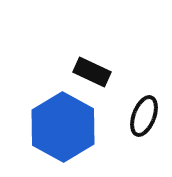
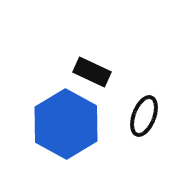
blue hexagon: moved 3 px right, 3 px up
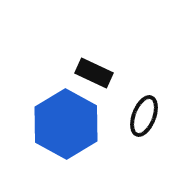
black rectangle: moved 2 px right, 1 px down
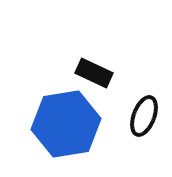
blue hexagon: rotated 22 degrees clockwise
